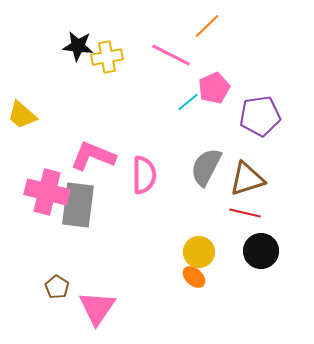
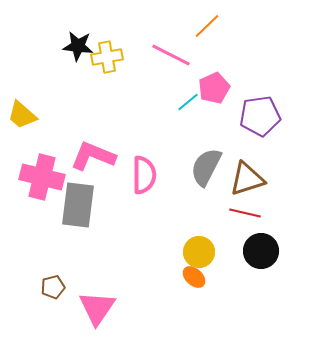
pink cross: moved 5 px left, 15 px up
brown pentagon: moved 4 px left; rotated 25 degrees clockwise
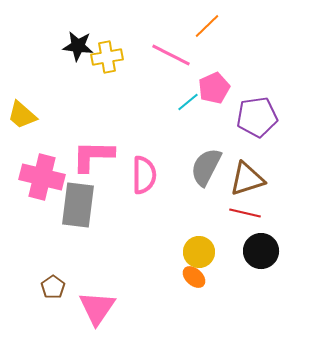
purple pentagon: moved 3 px left, 1 px down
pink L-shape: rotated 21 degrees counterclockwise
brown pentagon: rotated 20 degrees counterclockwise
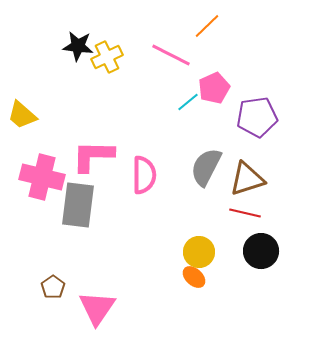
yellow cross: rotated 16 degrees counterclockwise
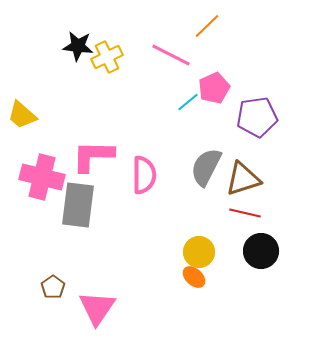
brown triangle: moved 4 px left
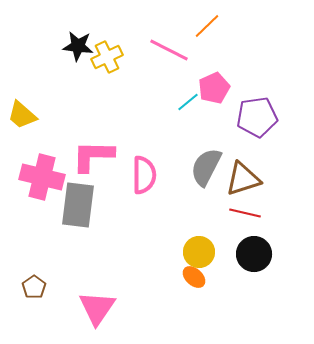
pink line: moved 2 px left, 5 px up
black circle: moved 7 px left, 3 px down
brown pentagon: moved 19 px left
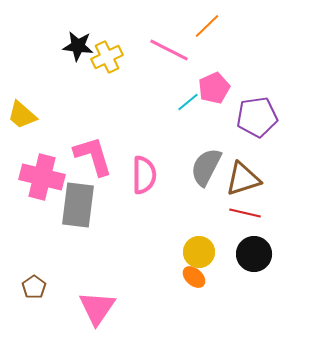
pink L-shape: rotated 72 degrees clockwise
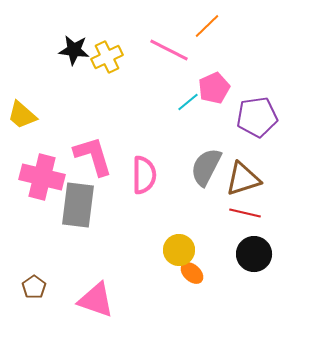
black star: moved 4 px left, 4 px down
yellow circle: moved 20 px left, 2 px up
orange ellipse: moved 2 px left, 4 px up
pink triangle: moved 1 px left, 8 px up; rotated 45 degrees counterclockwise
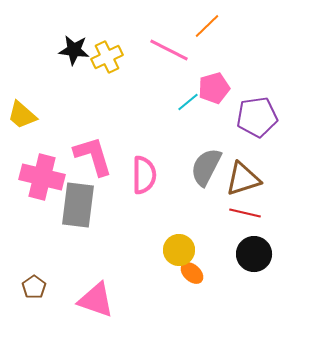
pink pentagon: rotated 8 degrees clockwise
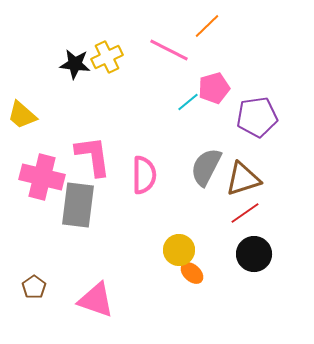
black star: moved 1 px right, 14 px down
pink L-shape: rotated 9 degrees clockwise
red line: rotated 48 degrees counterclockwise
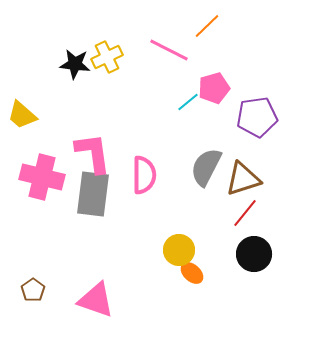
pink L-shape: moved 3 px up
gray rectangle: moved 15 px right, 11 px up
red line: rotated 16 degrees counterclockwise
brown pentagon: moved 1 px left, 3 px down
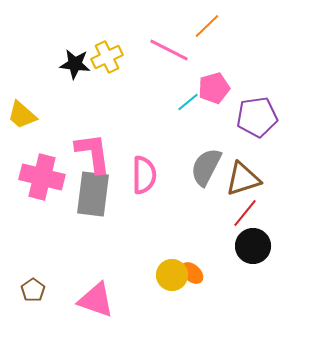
yellow circle: moved 7 px left, 25 px down
black circle: moved 1 px left, 8 px up
